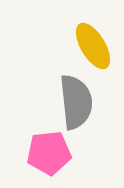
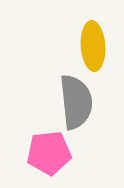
yellow ellipse: rotated 27 degrees clockwise
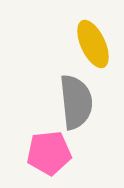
yellow ellipse: moved 2 px up; rotated 21 degrees counterclockwise
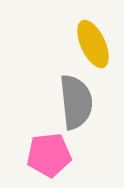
pink pentagon: moved 2 px down
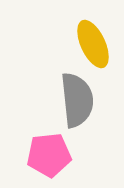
gray semicircle: moved 1 px right, 2 px up
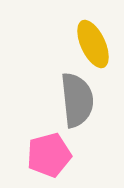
pink pentagon: rotated 9 degrees counterclockwise
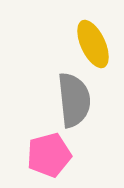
gray semicircle: moved 3 px left
